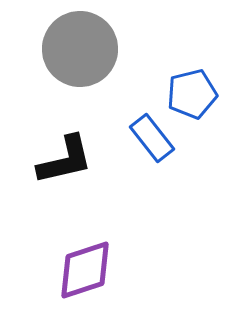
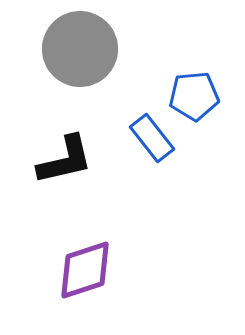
blue pentagon: moved 2 px right, 2 px down; rotated 9 degrees clockwise
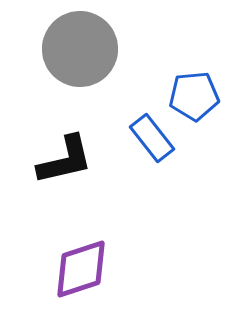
purple diamond: moved 4 px left, 1 px up
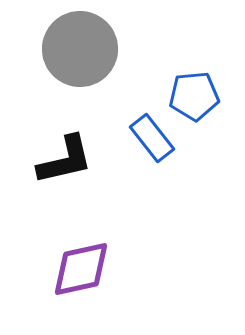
purple diamond: rotated 6 degrees clockwise
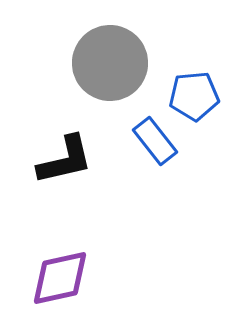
gray circle: moved 30 px right, 14 px down
blue rectangle: moved 3 px right, 3 px down
purple diamond: moved 21 px left, 9 px down
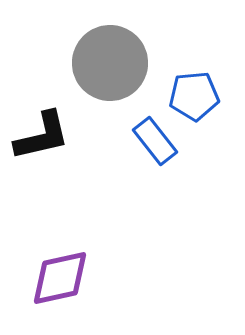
black L-shape: moved 23 px left, 24 px up
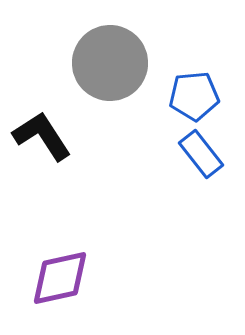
black L-shape: rotated 110 degrees counterclockwise
blue rectangle: moved 46 px right, 13 px down
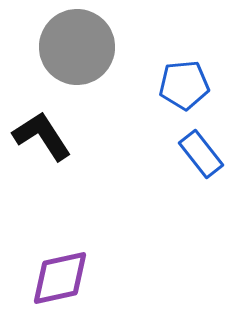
gray circle: moved 33 px left, 16 px up
blue pentagon: moved 10 px left, 11 px up
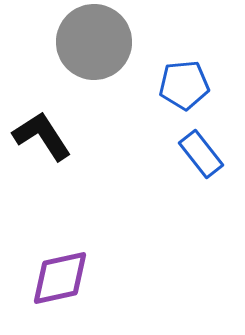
gray circle: moved 17 px right, 5 px up
